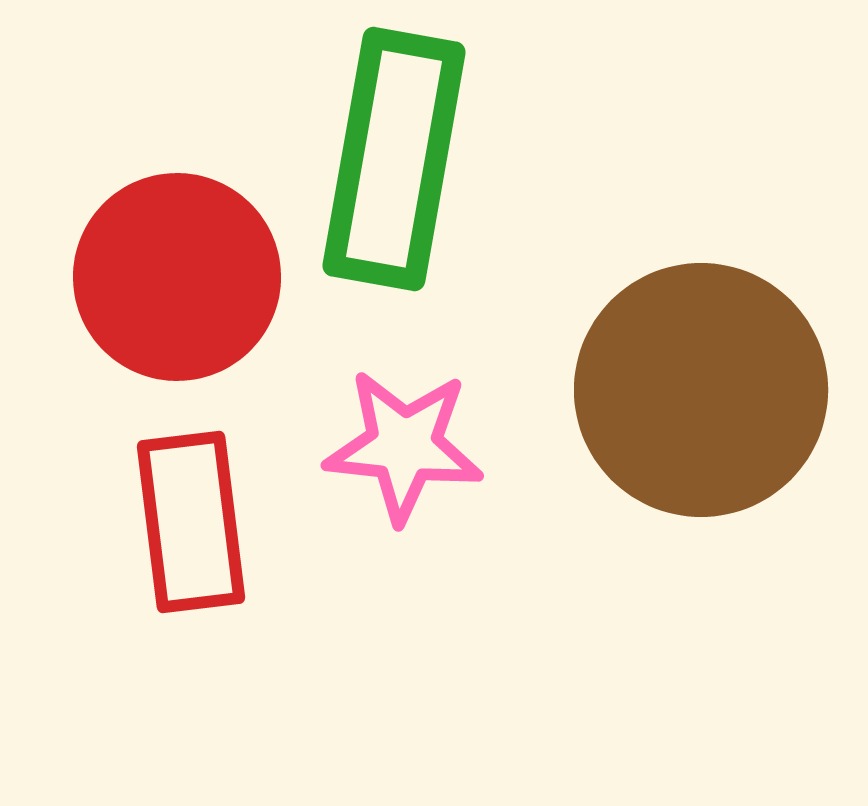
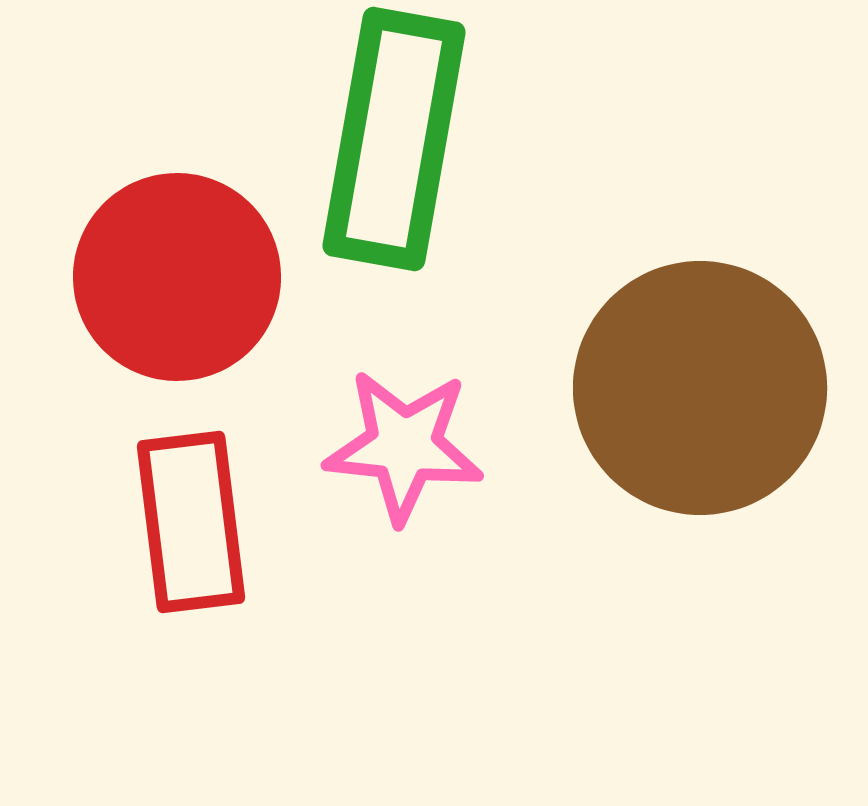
green rectangle: moved 20 px up
brown circle: moved 1 px left, 2 px up
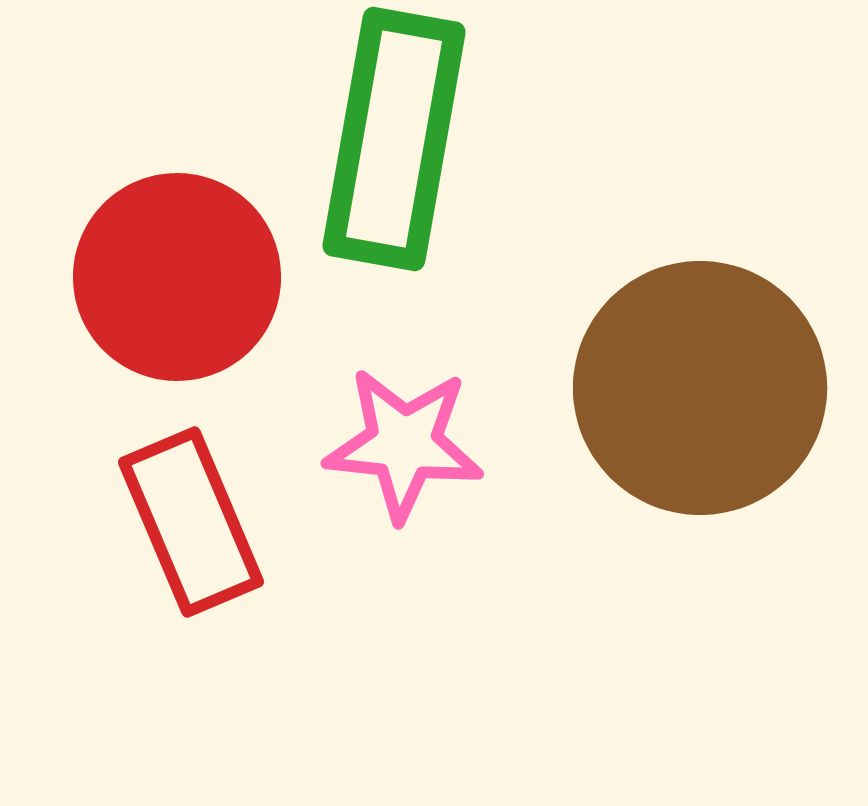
pink star: moved 2 px up
red rectangle: rotated 16 degrees counterclockwise
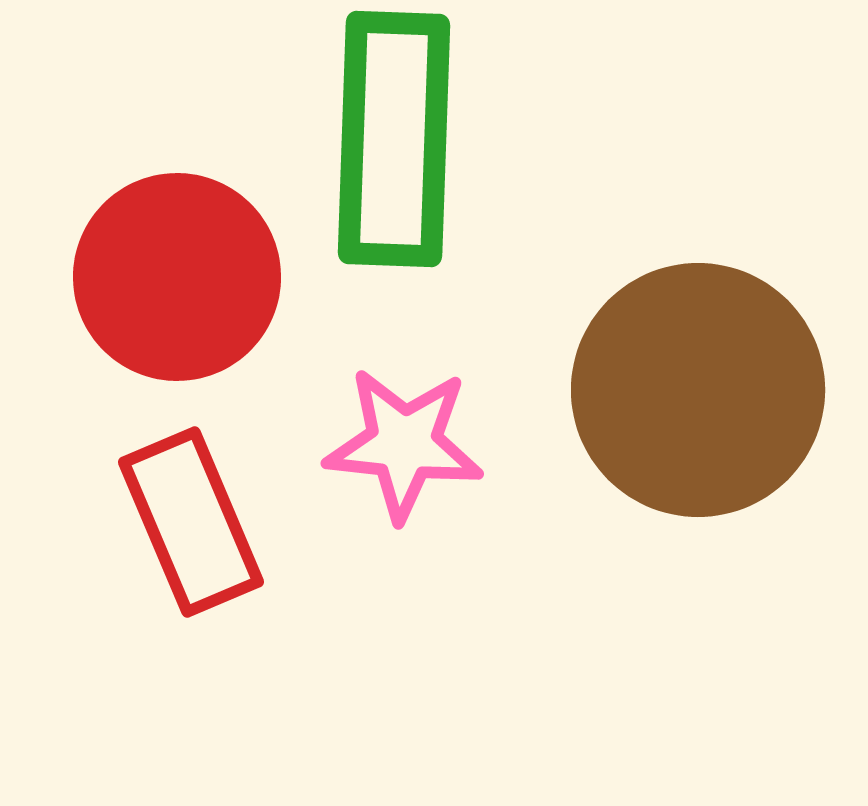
green rectangle: rotated 8 degrees counterclockwise
brown circle: moved 2 px left, 2 px down
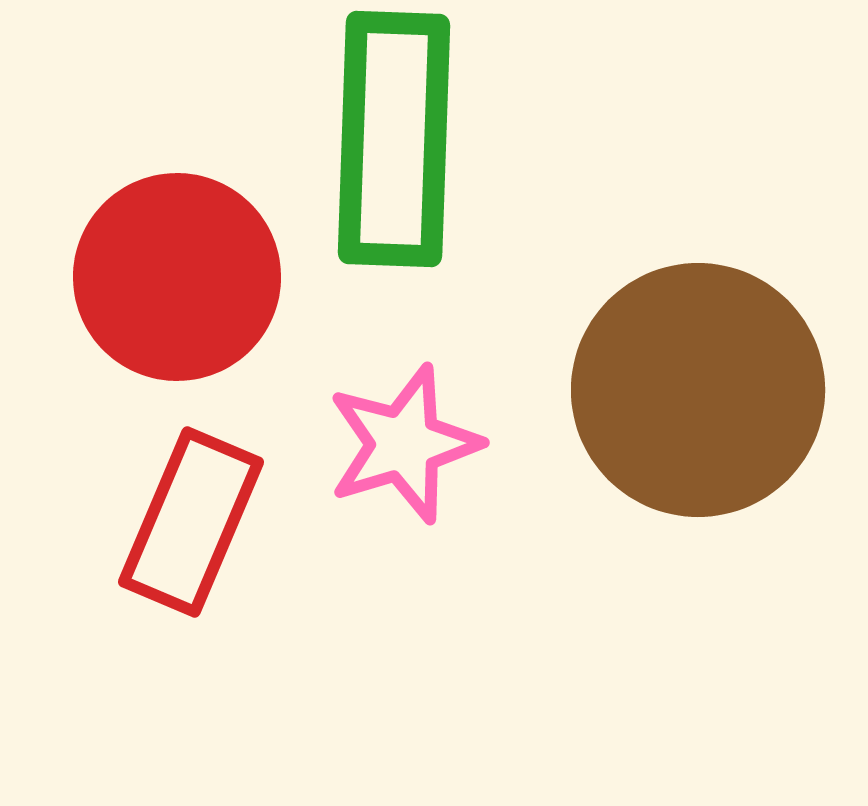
pink star: rotated 23 degrees counterclockwise
red rectangle: rotated 46 degrees clockwise
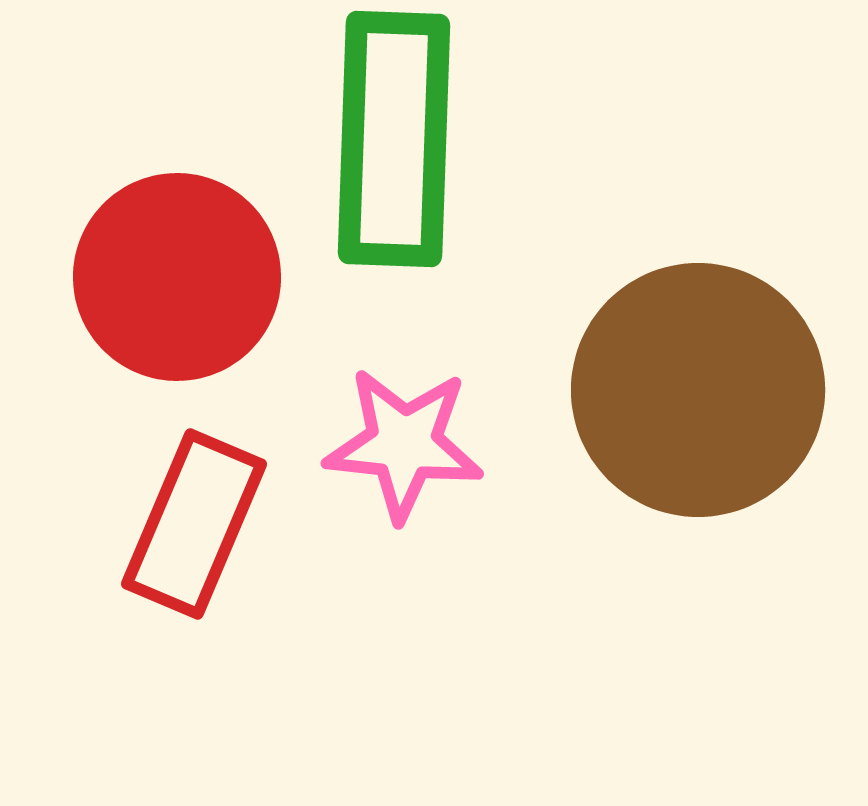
pink star: rotated 23 degrees clockwise
red rectangle: moved 3 px right, 2 px down
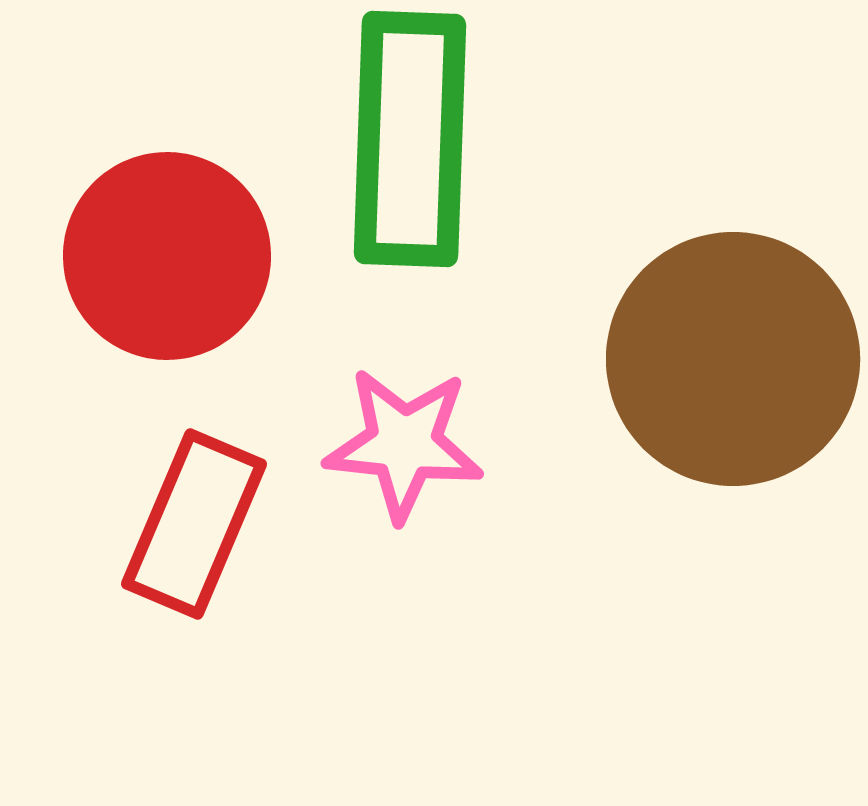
green rectangle: moved 16 px right
red circle: moved 10 px left, 21 px up
brown circle: moved 35 px right, 31 px up
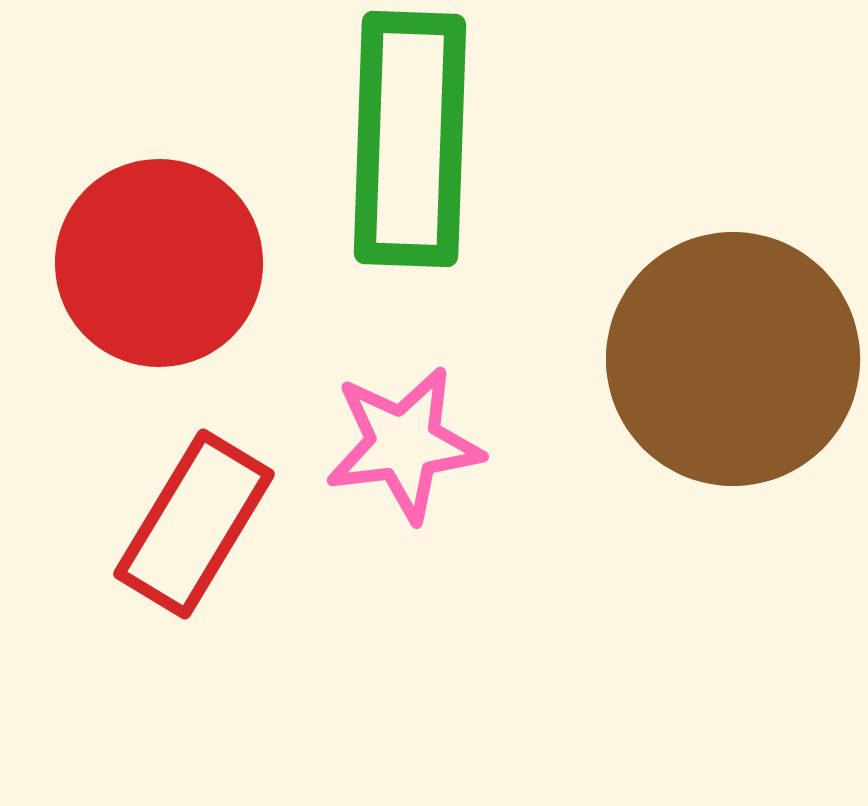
red circle: moved 8 px left, 7 px down
pink star: rotated 13 degrees counterclockwise
red rectangle: rotated 8 degrees clockwise
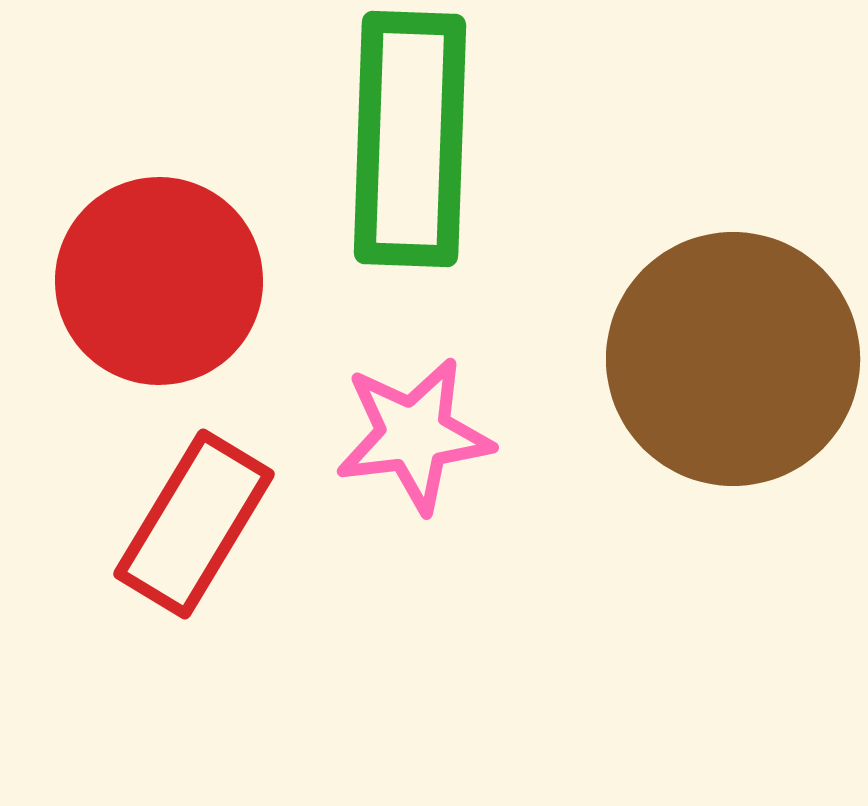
red circle: moved 18 px down
pink star: moved 10 px right, 9 px up
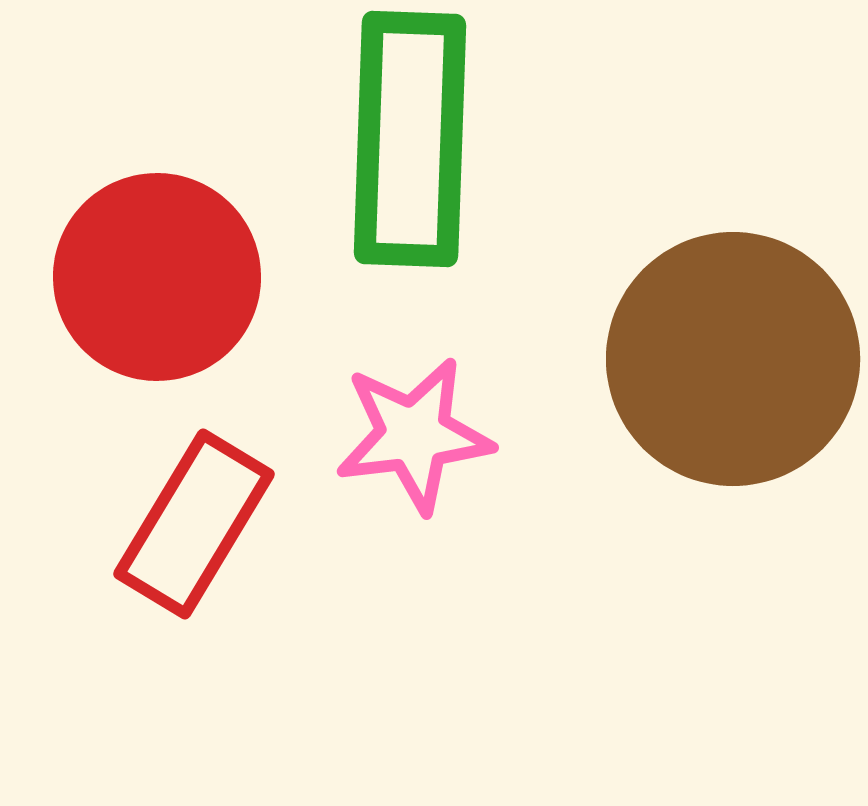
red circle: moved 2 px left, 4 px up
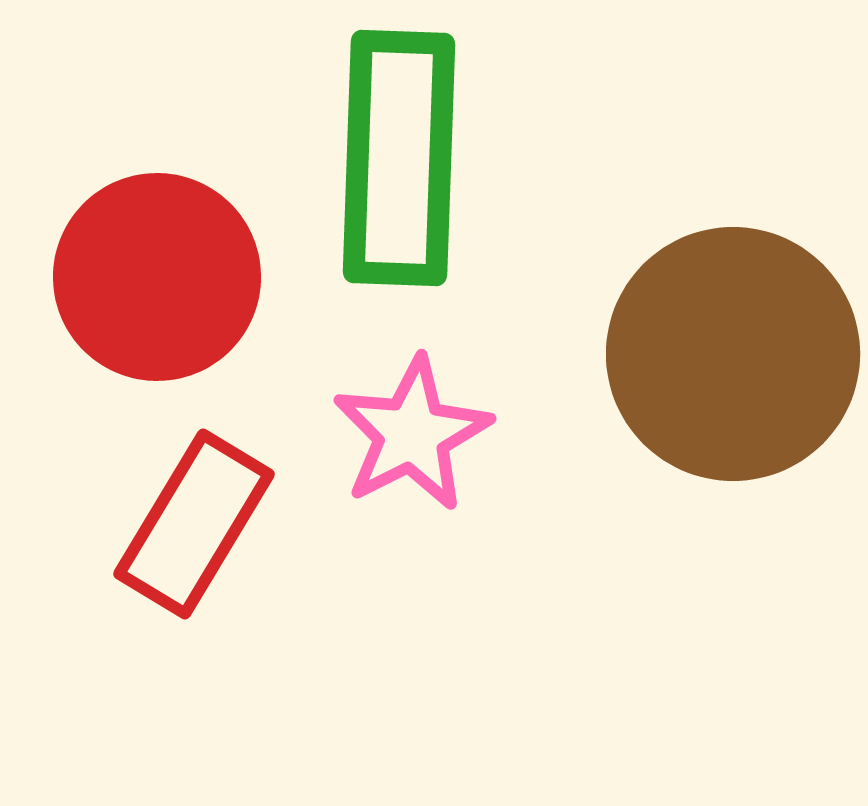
green rectangle: moved 11 px left, 19 px down
brown circle: moved 5 px up
pink star: moved 2 px left, 1 px up; rotated 20 degrees counterclockwise
